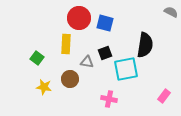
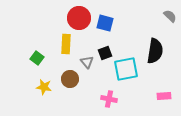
gray semicircle: moved 1 px left, 4 px down; rotated 16 degrees clockwise
black semicircle: moved 10 px right, 6 px down
gray triangle: rotated 40 degrees clockwise
pink rectangle: rotated 48 degrees clockwise
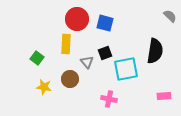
red circle: moved 2 px left, 1 px down
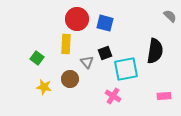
pink cross: moved 4 px right, 3 px up; rotated 21 degrees clockwise
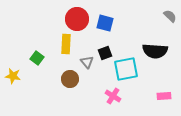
black semicircle: rotated 85 degrees clockwise
yellow star: moved 31 px left, 11 px up
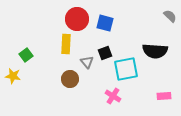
green square: moved 11 px left, 3 px up; rotated 16 degrees clockwise
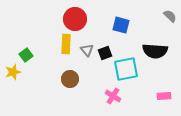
red circle: moved 2 px left
blue square: moved 16 px right, 2 px down
gray triangle: moved 12 px up
yellow star: moved 4 px up; rotated 28 degrees counterclockwise
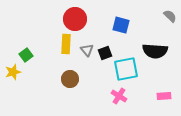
pink cross: moved 6 px right
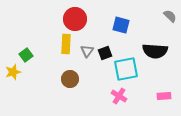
gray triangle: moved 1 px down; rotated 16 degrees clockwise
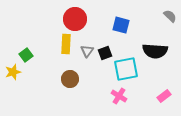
pink rectangle: rotated 32 degrees counterclockwise
